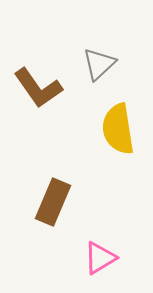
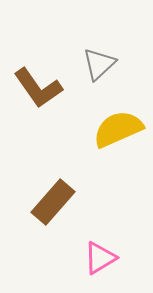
yellow semicircle: rotated 75 degrees clockwise
brown rectangle: rotated 18 degrees clockwise
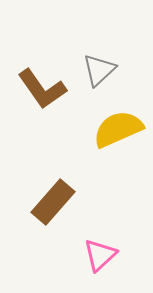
gray triangle: moved 6 px down
brown L-shape: moved 4 px right, 1 px down
pink triangle: moved 3 px up; rotated 12 degrees counterclockwise
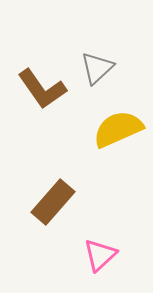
gray triangle: moved 2 px left, 2 px up
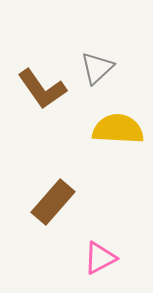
yellow semicircle: rotated 27 degrees clockwise
pink triangle: moved 3 px down; rotated 15 degrees clockwise
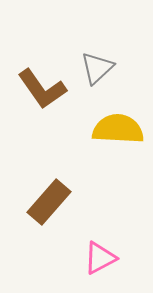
brown rectangle: moved 4 px left
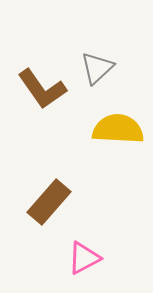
pink triangle: moved 16 px left
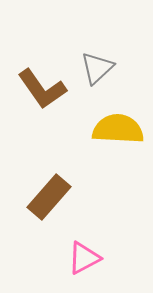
brown rectangle: moved 5 px up
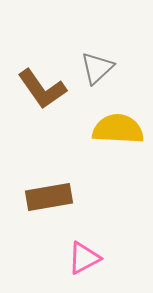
brown rectangle: rotated 39 degrees clockwise
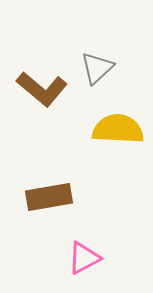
brown L-shape: rotated 15 degrees counterclockwise
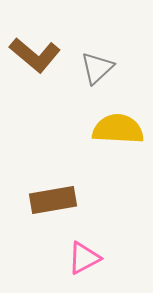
brown L-shape: moved 7 px left, 34 px up
brown rectangle: moved 4 px right, 3 px down
